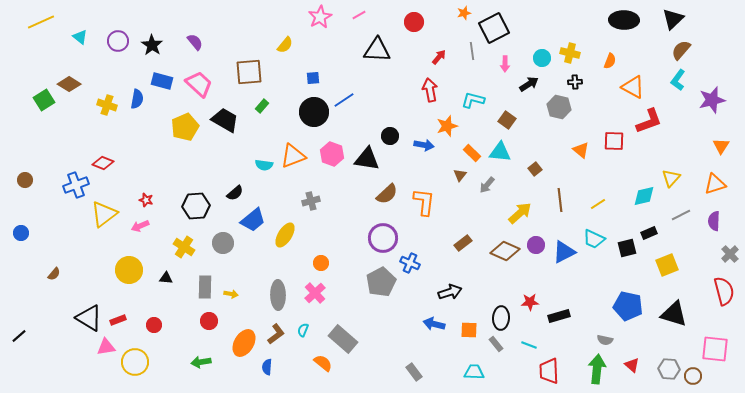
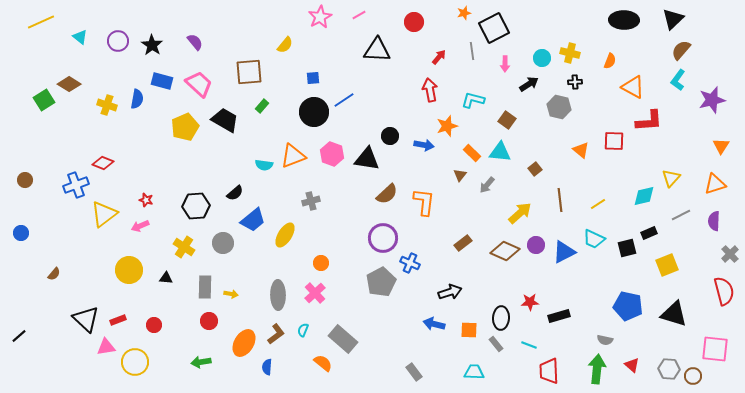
red L-shape at (649, 121): rotated 16 degrees clockwise
black triangle at (89, 318): moved 3 px left, 1 px down; rotated 12 degrees clockwise
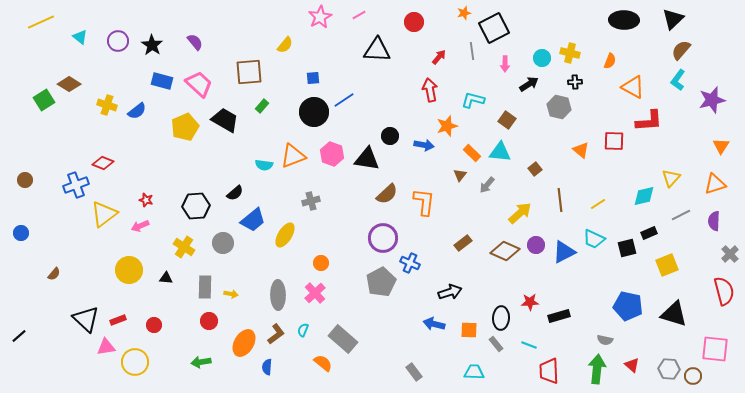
blue semicircle at (137, 99): moved 12 px down; rotated 42 degrees clockwise
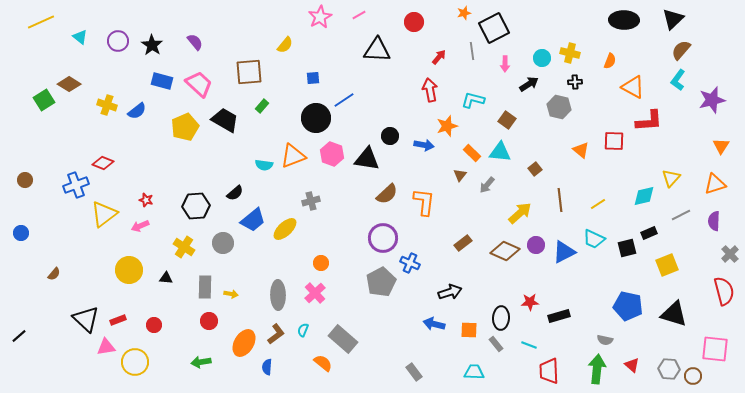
black circle at (314, 112): moved 2 px right, 6 px down
yellow ellipse at (285, 235): moved 6 px up; rotated 15 degrees clockwise
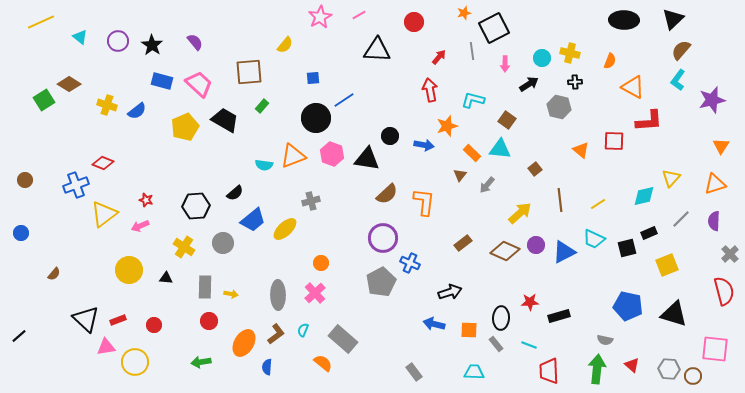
cyan triangle at (500, 152): moved 3 px up
gray line at (681, 215): moved 4 px down; rotated 18 degrees counterclockwise
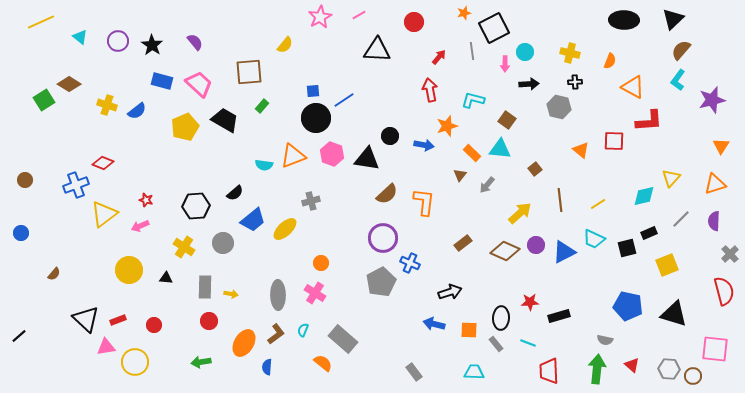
cyan circle at (542, 58): moved 17 px left, 6 px up
blue square at (313, 78): moved 13 px down
black arrow at (529, 84): rotated 30 degrees clockwise
pink cross at (315, 293): rotated 15 degrees counterclockwise
cyan line at (529, 345): moved 1 px left, 2 px up
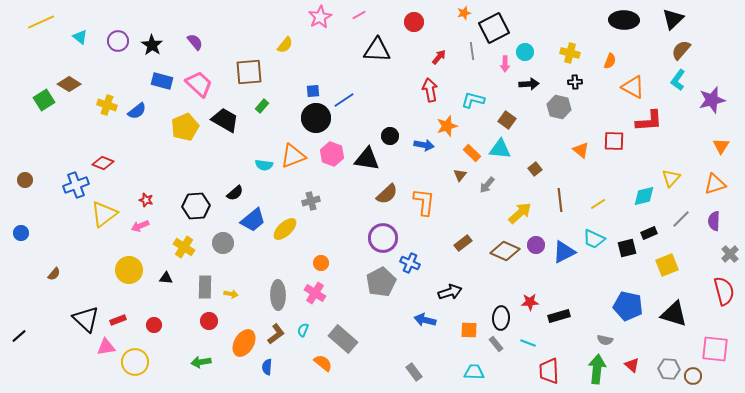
blue arrow at (434, 324): moved 9 px left, 4 px up
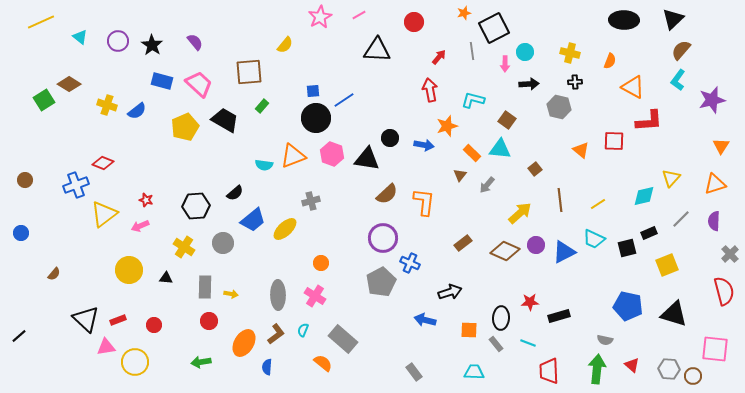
black circle at (390, 136): moved 2 px down
pink cross at (315, 293): moved 3 px down
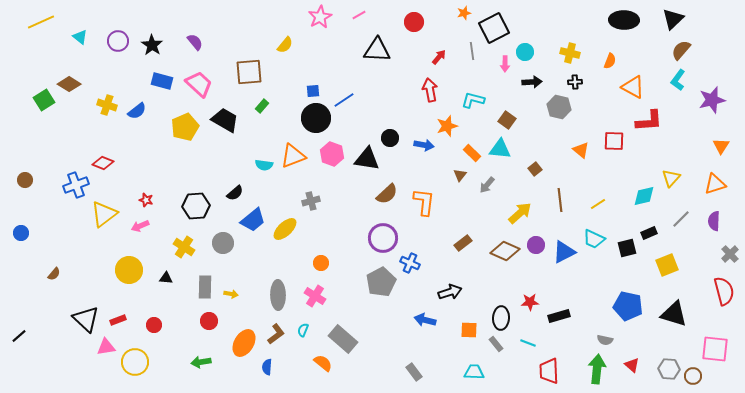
black arrow at (529, 84): moved 3 px right, 2 px up
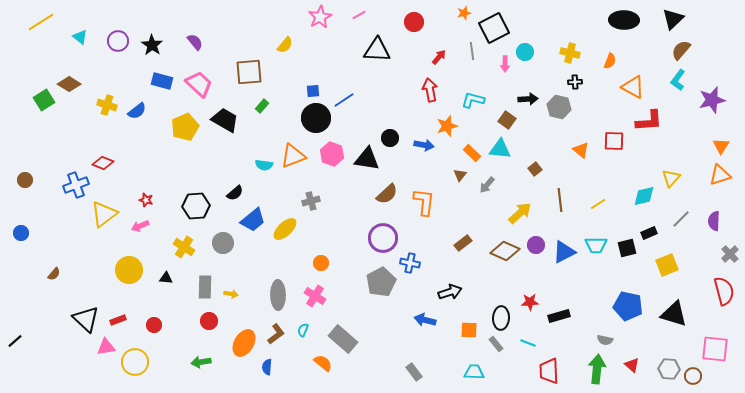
yellow line at (41, 22): rotated 8 degrees counterclockwise
black arrow at (532, 82): moved 4 px left, 17 px down
orange triangle at (715, 184): moved 5 px right, 9 px up
cyan trapezoid at (594, 239): moved 2 px right, 6 px down; rotated 25 degrees counterclockwise
blue cross at (410, 263): rotated 12 degrees counterclockwise
black line at (19, 336): moved 4 px left, 5 px down
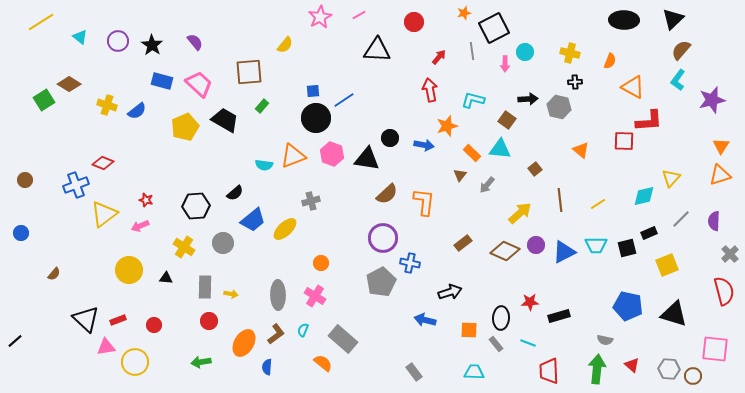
red square at (614, 141): moved 10 px right
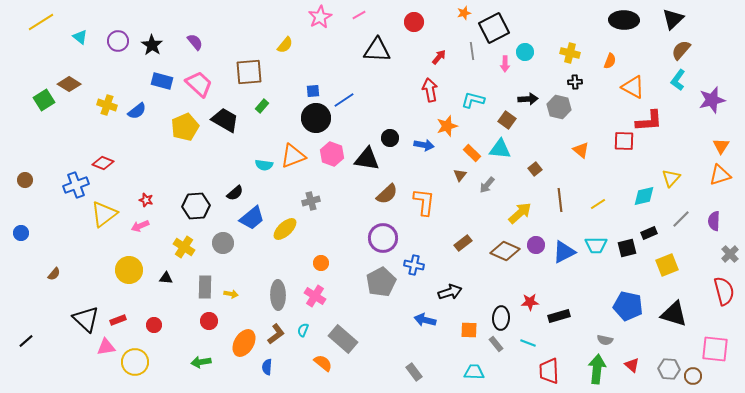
blue trapezoid at (253, 220): moved 1 px left, 2 px up
blue cross at (410, 263): moved 4 px right, 2 px down
black line at (15, 341): moved 11 px right
